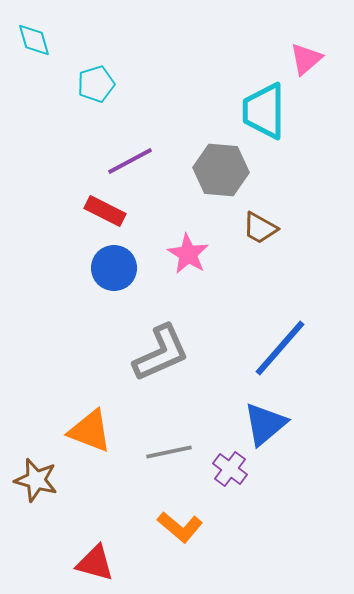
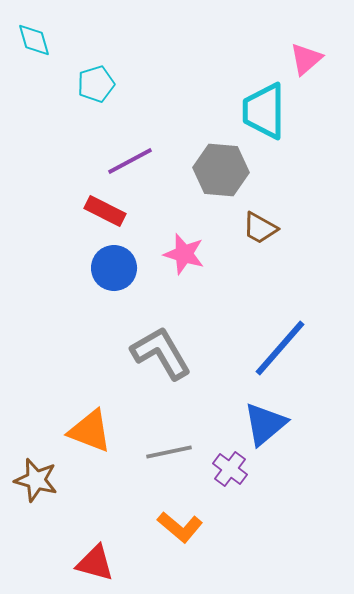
pink star: moved 4 px left; rotated 15 degrees counterclockwise
gray L-shape: rotated 96 degrees counterclockwise
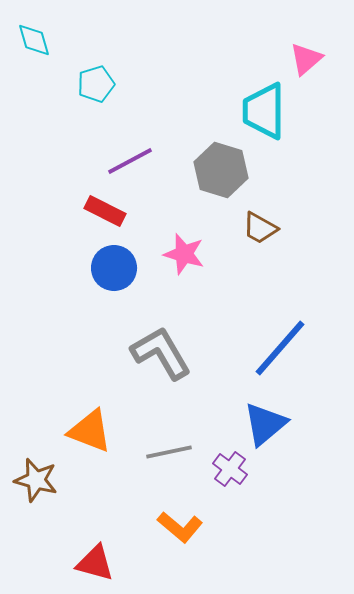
gray hexagon: rotated 12 degrees clockwise
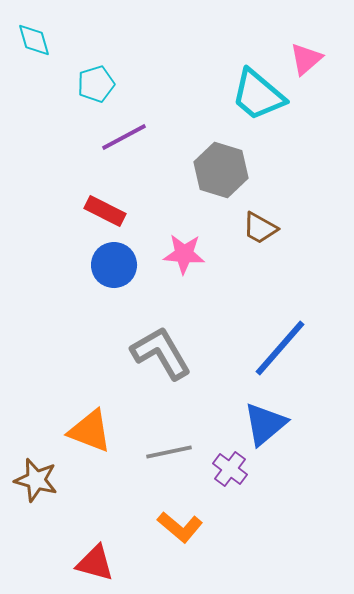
cyan trapezoid: moved 6 px left, 16 px up; rotated 50 degrees counterclockwise
purple line: moved 6 px left, 24 px up
pink star: rotated 12 degrees counterclockwise
blue circle: moved 3 px up
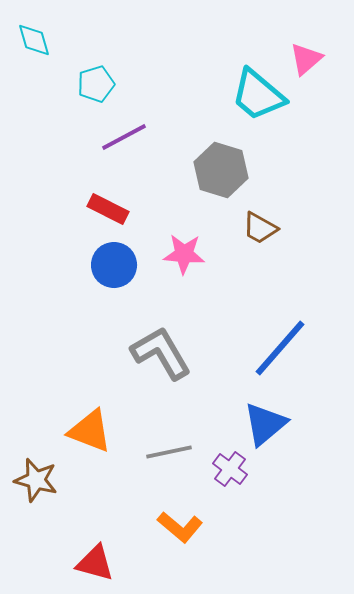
red rectangle: moved 3 px right, 2 px up
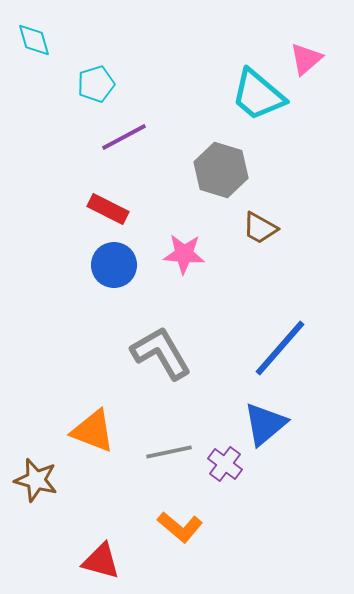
orange triangle: moved 3 px right
purple cross: moved 5 px left, 5 px up
red triangle: moved 6 px right, 2 px up
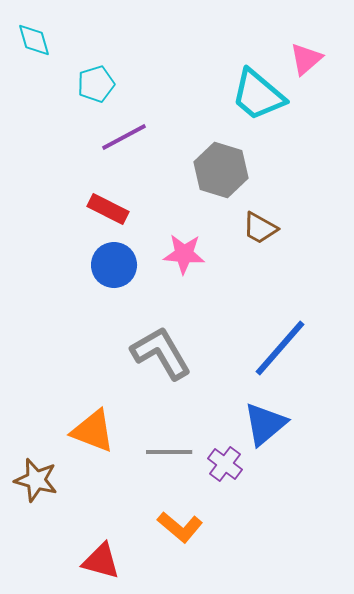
gray line: rotated 12 degrees clockwise
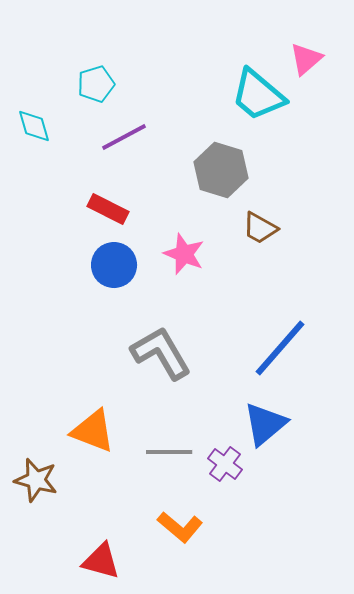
cyan diamond: moved 86 px down
pink star: rotated 18 degrees clockwise
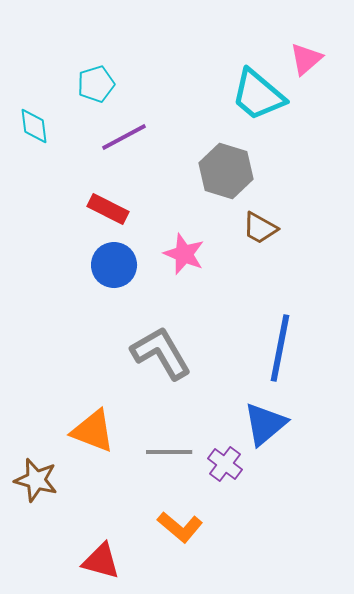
cyan diamond: rotated 9 degrees clockwise
gray hexagon: moved 5 px right, 1 px down
blue line: rotated 30 degrees counterclockwise
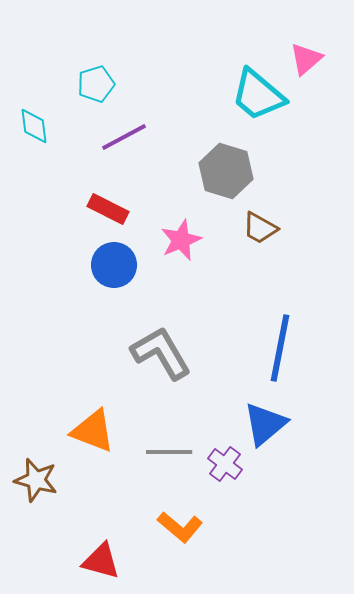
pink star: moved 3 px left, 14 px up; rotated 27 degrees clockwise
